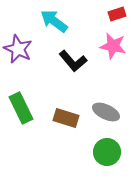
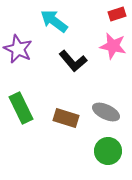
green circle: moved 1 px right, 1 px up
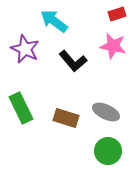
purple star: moved 7 px right
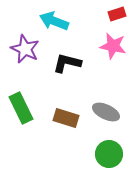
cyan arrow: rotated 16 degrees counterclockwise
black L-shape: moved 6 px left, 2 px down; rotated 144 degrees clockwise
green circle: moved 1 px right, 3 px down
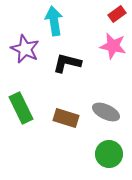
red rectangle: rotated 18 degrees counterclockwise
cyan arrow: rotated 60 degrees clockwise
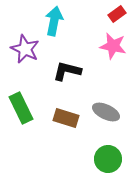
cyan arrow: rotated 20 degrees clockwise
black L-shape: moved 8 px down
green circle: moved 1 px left, 5 px down
